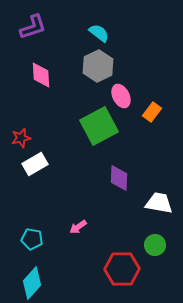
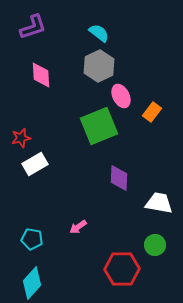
gray hexagon: moved 1 px right
green square: rotated 6 degrees clockwise
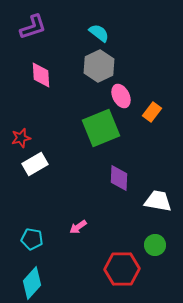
green square: moved 2 px right, 2 px down
white trapezoid: moved 1 px left, 2 px up
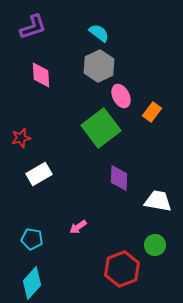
green square: rotated 15 degrees counterclockwise
white rectangle: moved 4 px right, 10 px down
red hexagon: rotated 20 degrees counterclockwise
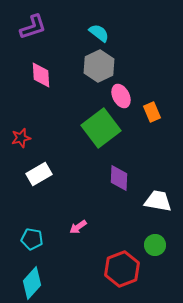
orange rectangle: rotated 60 degrees counterclockwise
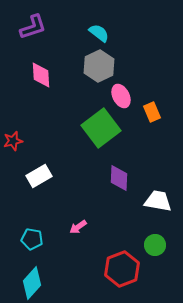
red star: moved 8 px left, 3 px down
white rectangle: moved 2 px down
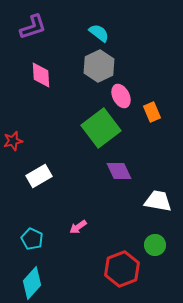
purple diamond: moved 7 px up; rotated 28 degrees counterclockwise
cyan pentagon: rotated 15 degrees clockwise
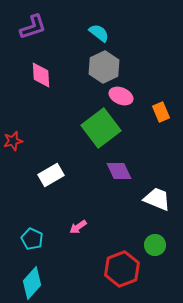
gray hexagon: moved 5 px right, 1 px down
pink ellipse: rotated 40 degrees counterclockwise
orange rectangle: moved 9 px right
white rectangle: moved 12 px right, 1 px up
white trapezoid: moved 1 px left, 2 px up; rotated 12 degrees clockwise
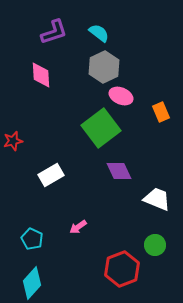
purple L-shape: moved 21 px right, 5 px down
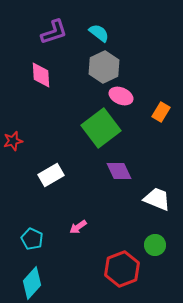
orange rectangle: rotated 54 degrees clockwise
